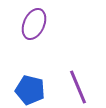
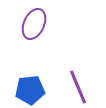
blue pentagon: rotated 20 degrees counterclockwise
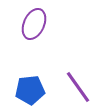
purple line: rotated 12 degrees counterclockwise
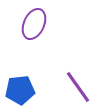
blue pentagon: moved 10 px left
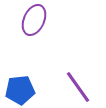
purple ellipse: moved 4 px up
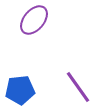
purple ellipse: rotated 16 degrees clockwise
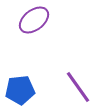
purple ellipse: rotated 12 degrees clockwise
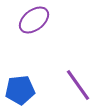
purple line: moved 2 px up
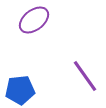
purple line: moved 7 px right, 9 px up
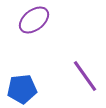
blue pentagon: moved 2 px right, 1 px up
